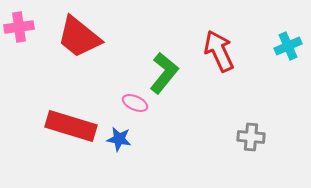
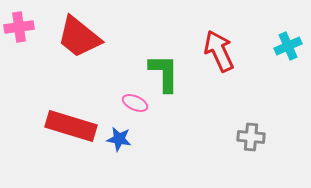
green L-shape: rotated 39 degrees counterclockwise
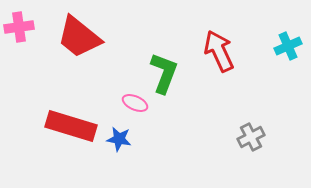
green L-shape: rotated 21 degrees clockwise
gray cross: rotated 32 degrees counterclockwise
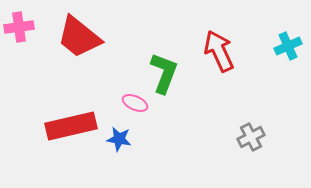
red rectangle: rotated 30 degrees counterclockwise
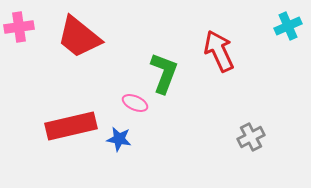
cyan cross: moved 20 px up
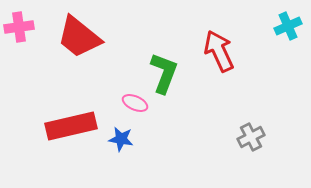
blue star: moved 2 px right
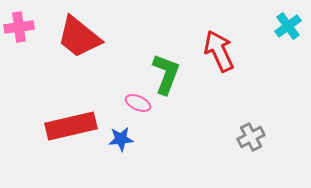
cyan cross: rotated 12 degrees counterclockwise
green L-shape: moved 2 px right, 1 px down
pink ellipse: moved 3 px right
blue star: rotated 15 degrees counterclockwise
